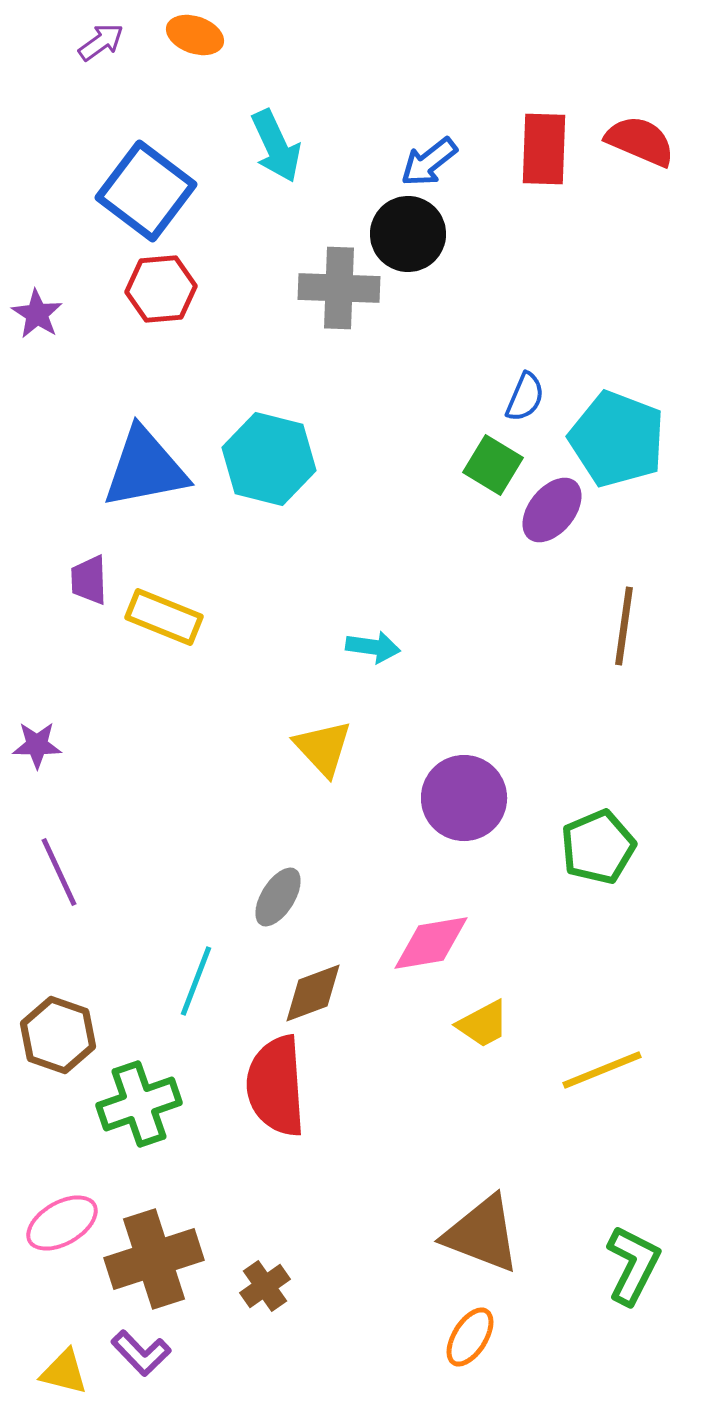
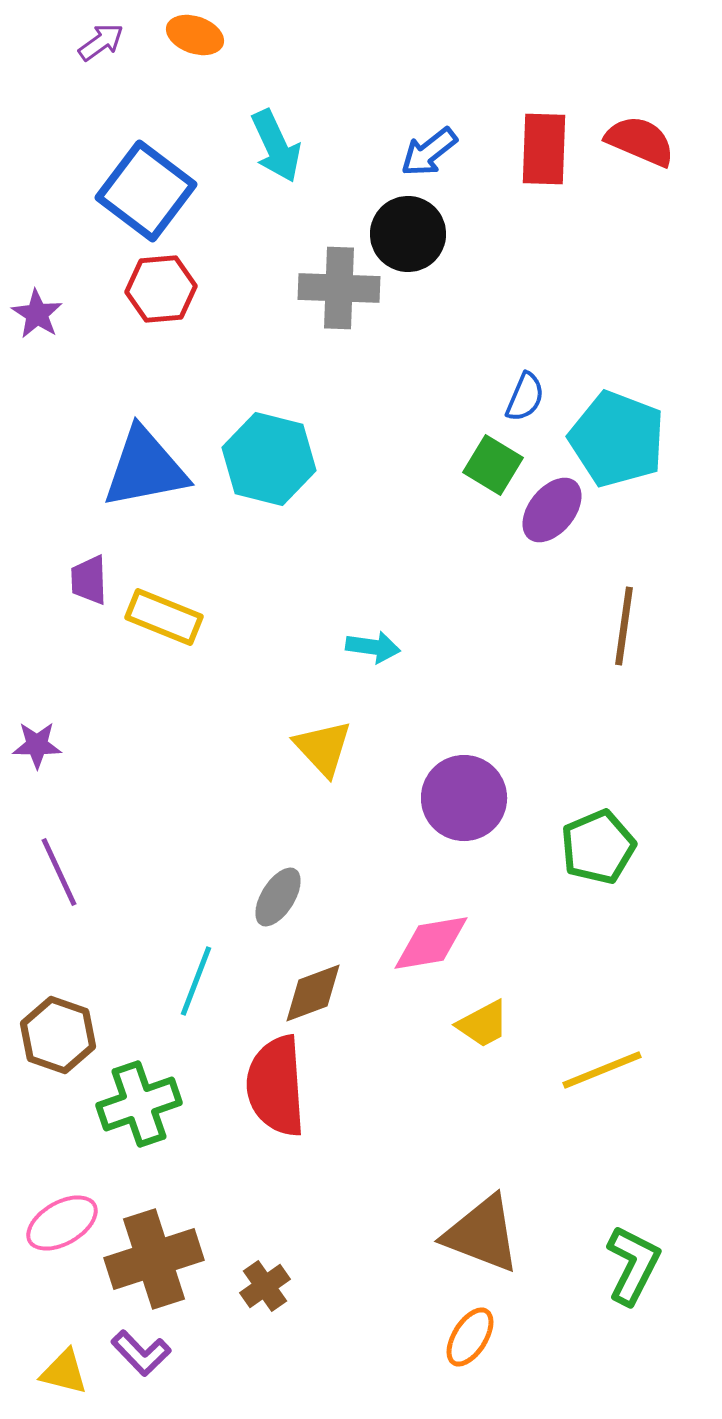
blue arrow at (429, 162): moved 10 px up
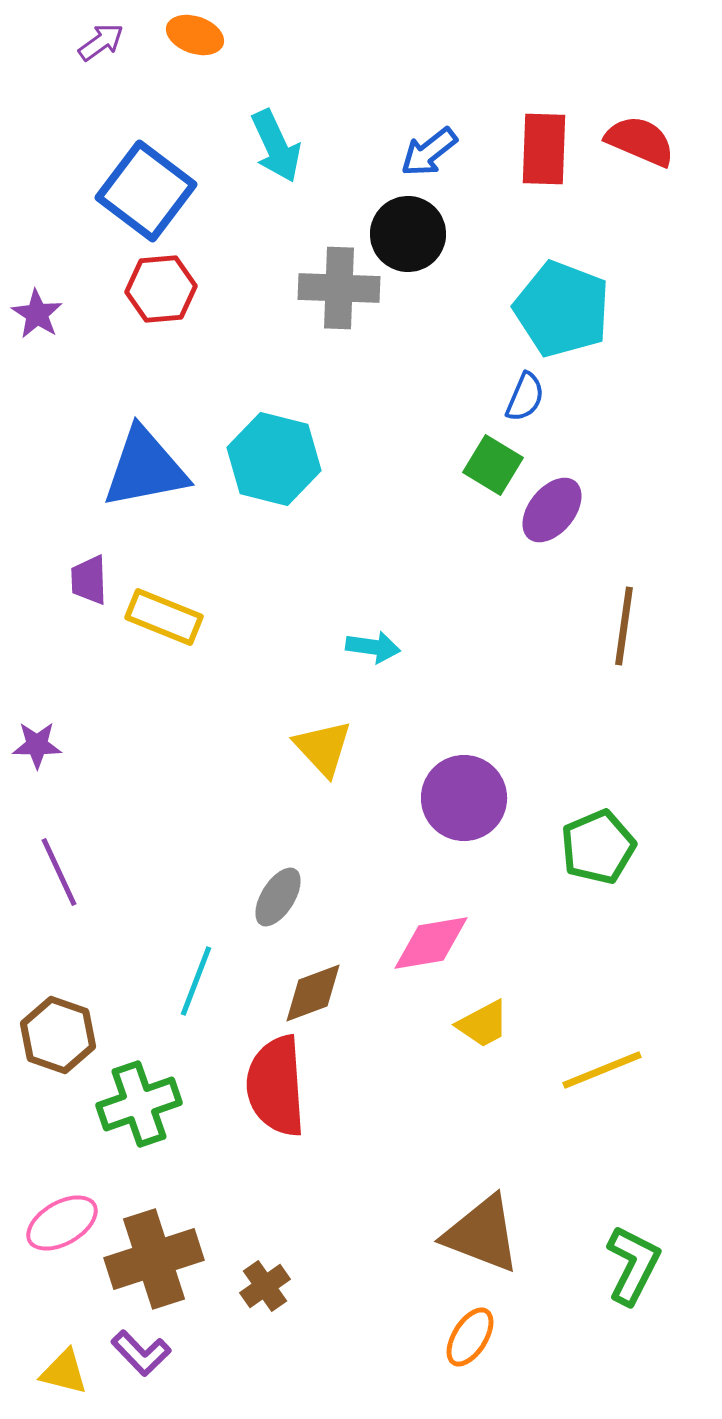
cyan pentagon at (617, 439): moved 55 px left, 130 px up
cyan hexagon at (269, 459): moved 5 px right
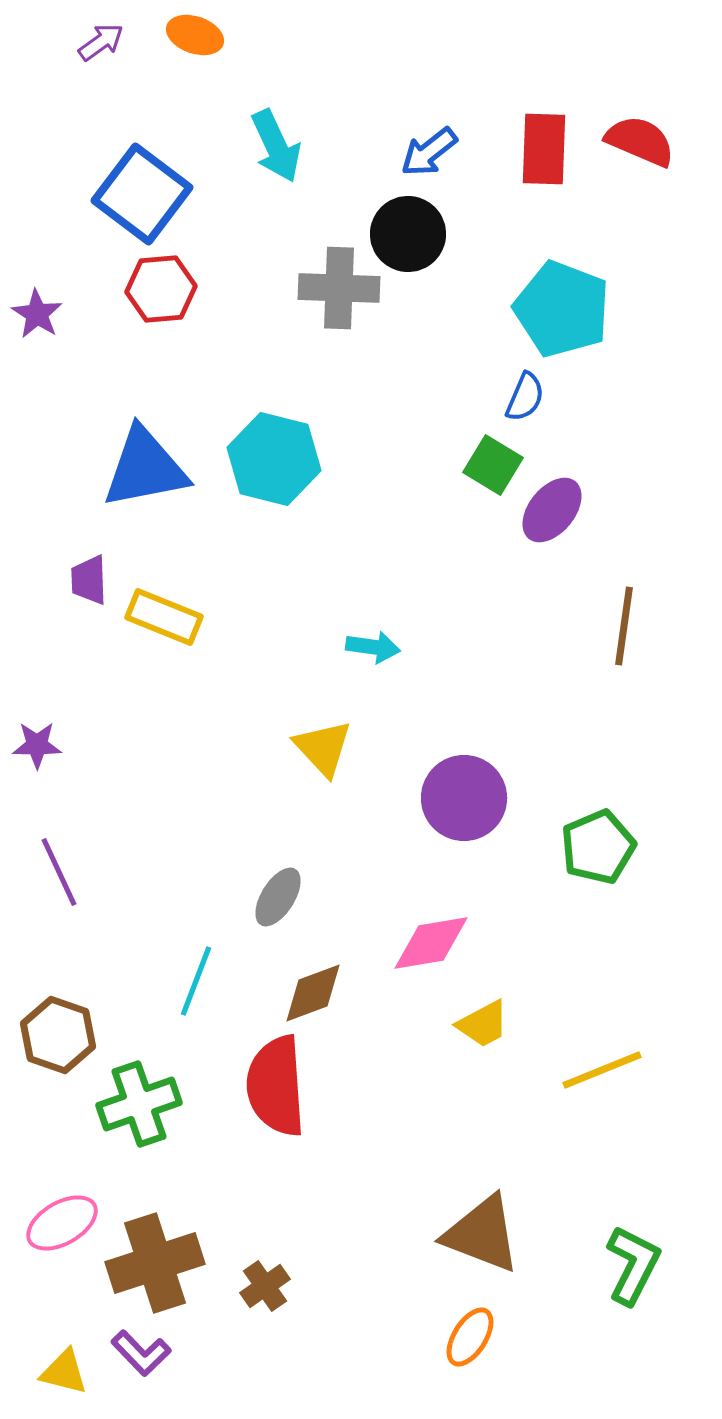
blue square at (146, 191): moved 4 px left, 3 px down
brown cross at (154, 1259): moved 1 px right, 4 px down
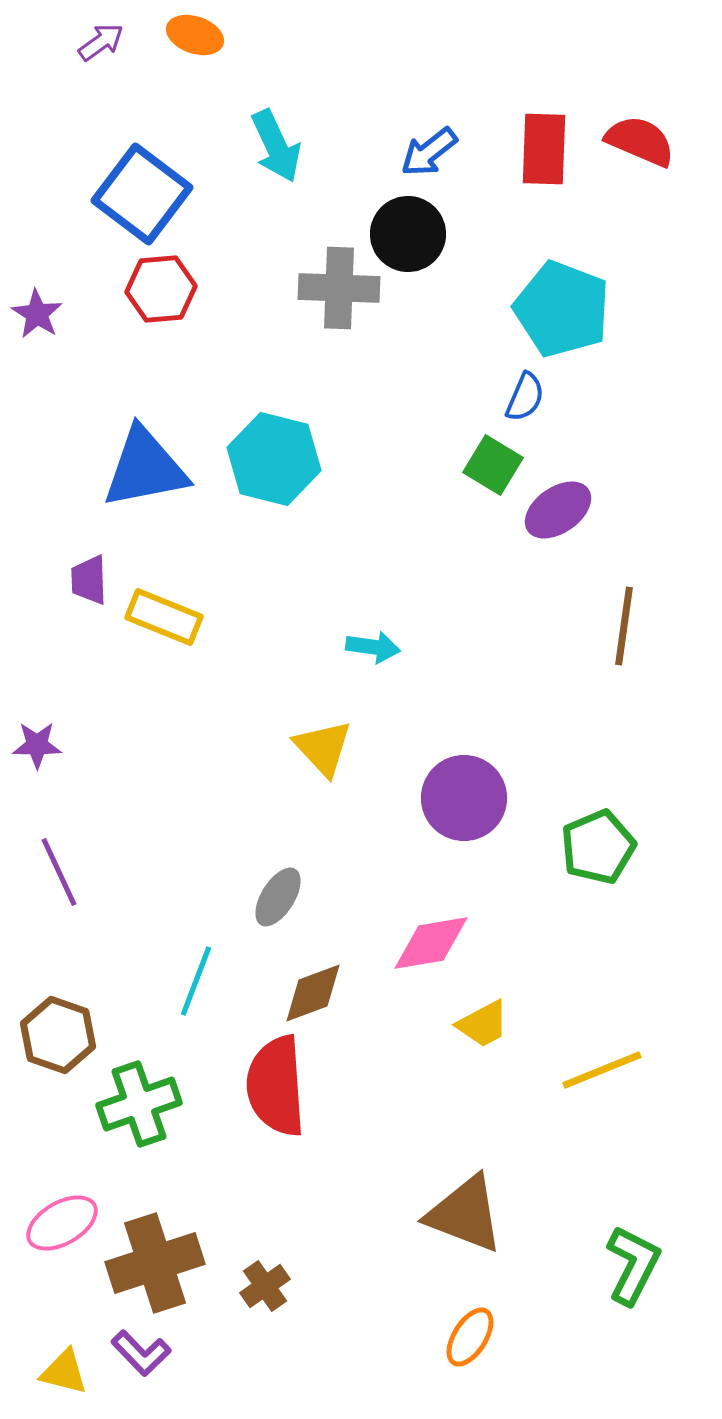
purple ellipse at (552, 510): moved 6 px right; rotated 16 degrees clockwise
brown triangle at (482, 1234): moved 17 px left, 20 px up
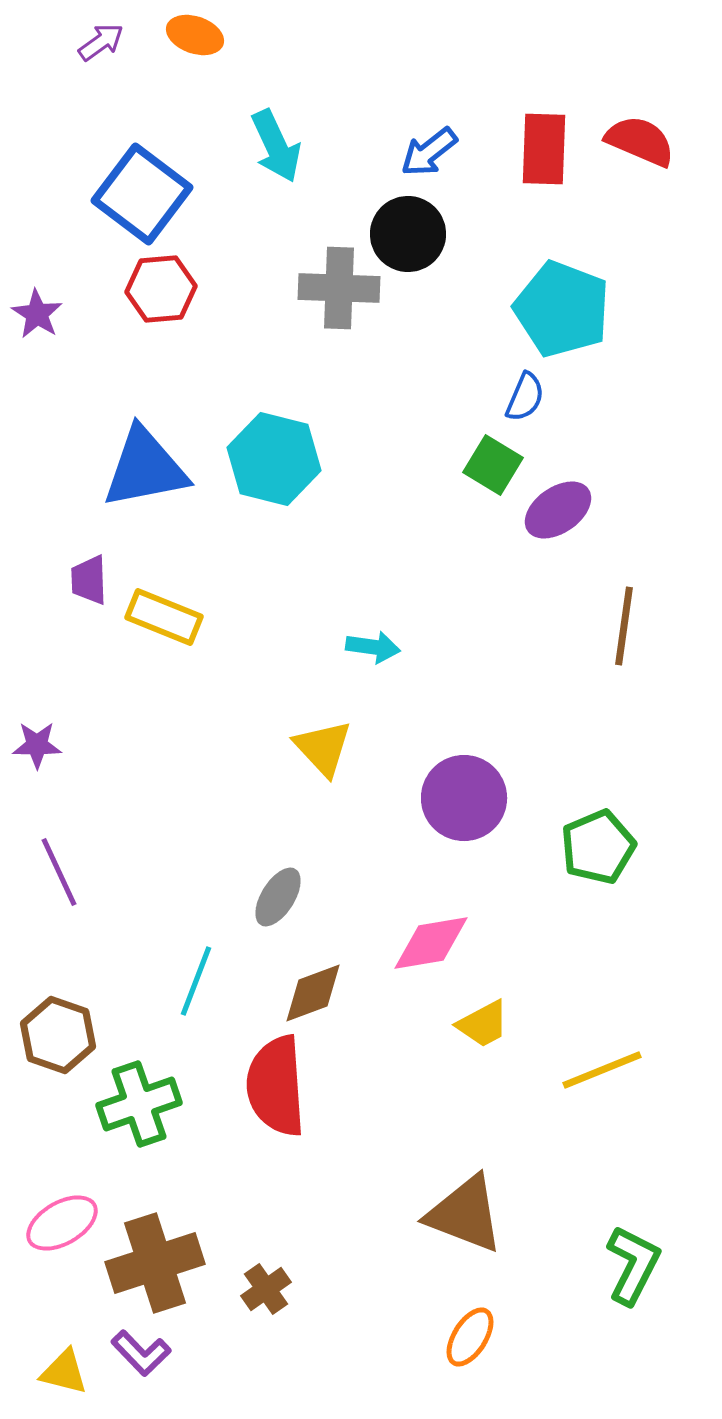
brown cross at (265, 1286): moved 1 px right, 3 px down
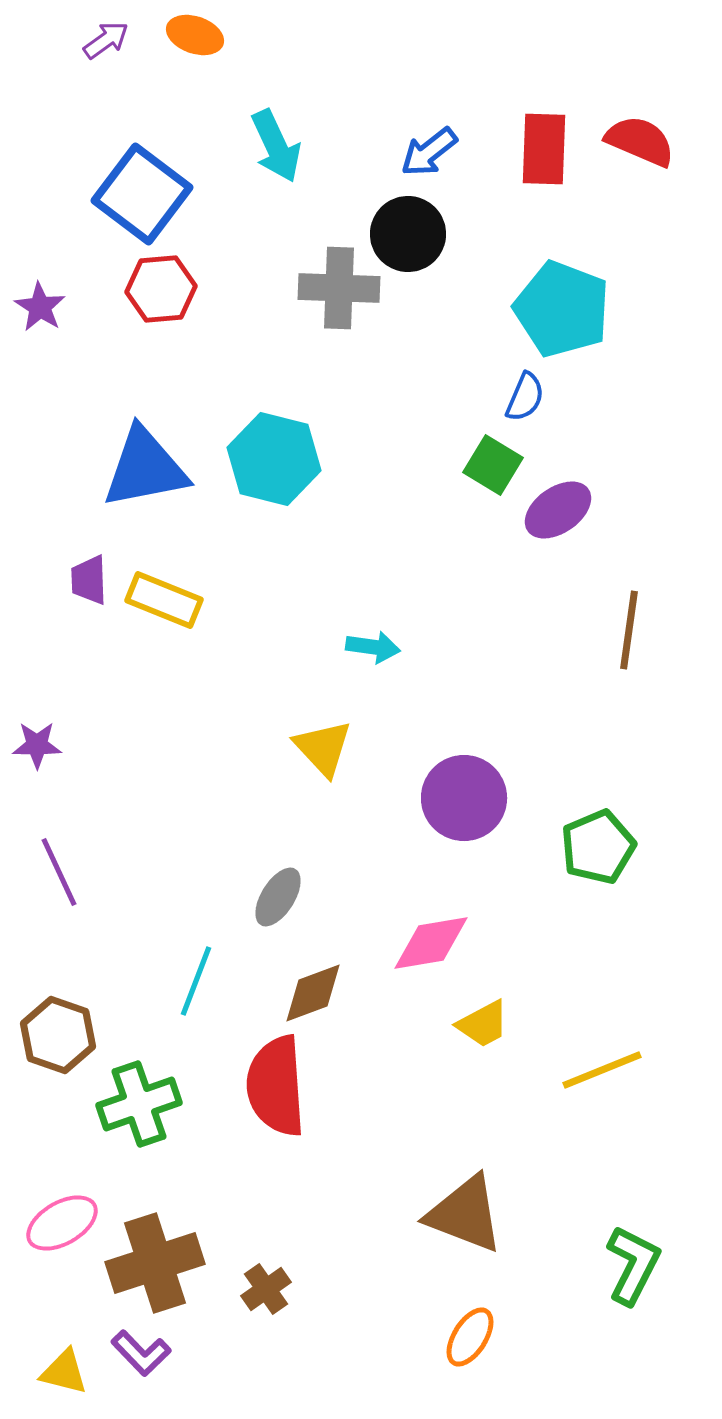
purple arrow at (101, 42): moved 5 px right, 2 px up
purple star at (37, 314): moved 3 px right, 7 px up
yellow rectangle at (164, 617): moved 17 px up
brown line at (624, 626): moved 5 px right, 4 px down
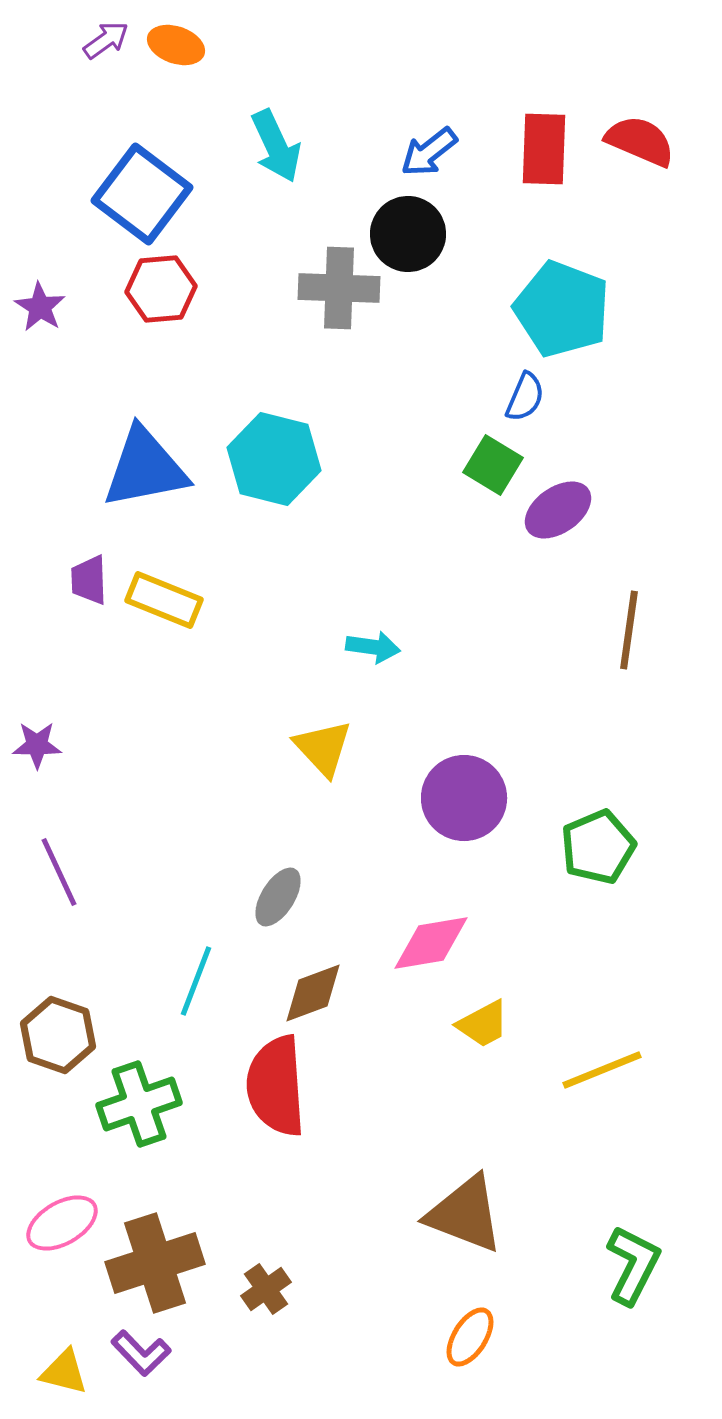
orange ellipse at (195, 35): moved 19 px left, 10 px down
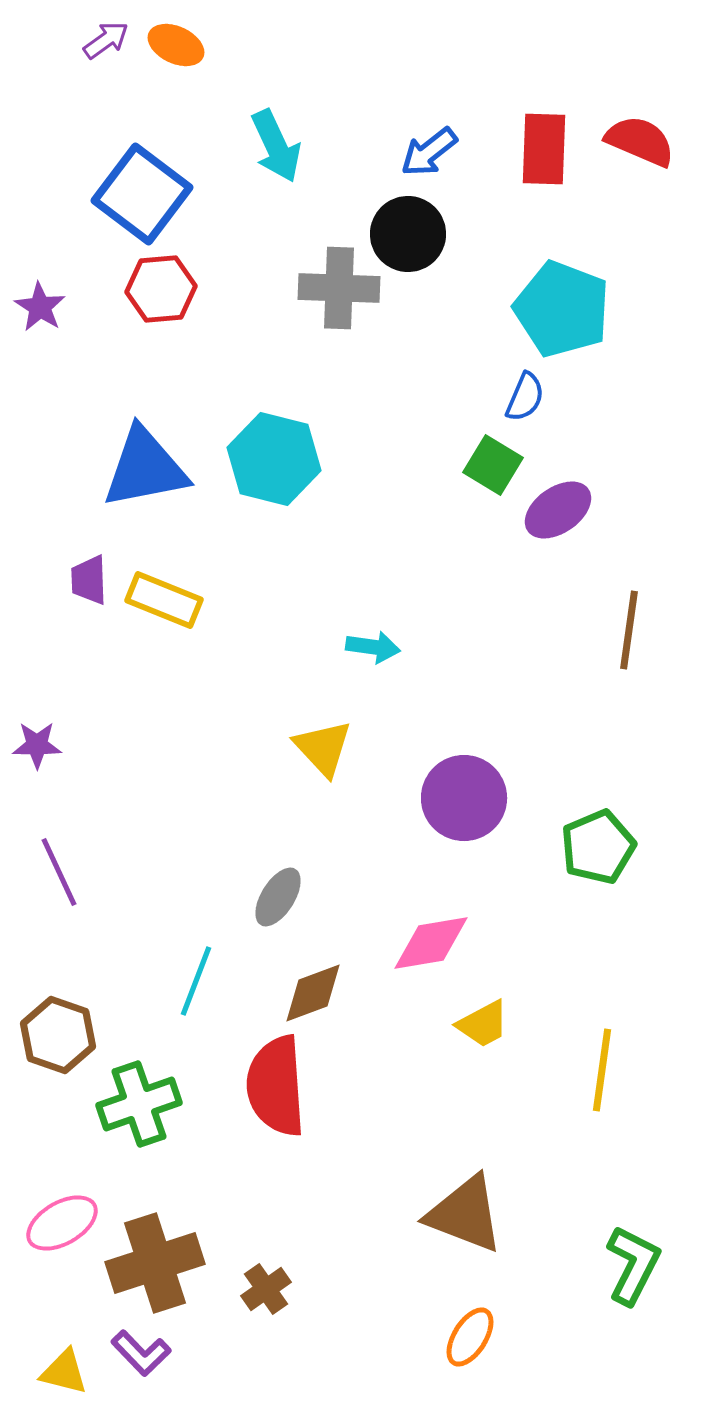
orange ellipse at (176, 45): rotated 6 degrees clockwise
yellow line at (602, 1070): rotated 60 degrees counterclockwise
